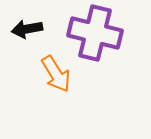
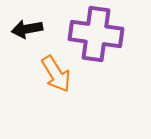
purple cross: moved 1 px right, 1 px down; rotated 6 degrees counterclockwise
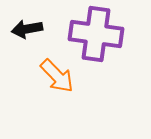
orange arrow: moved 1 px right, 2 px down; rotated 12 degrees counterclockwise
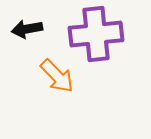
purple cross: rotated 14 degrees counterclockwise
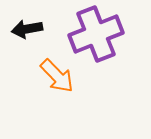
purple cross: rotated 16 degrees counterclockwise
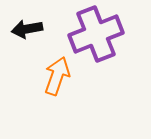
orange arrow: rotated 117 degrees counterclockwise
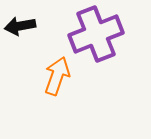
black arrow: moved 7 px left, 3 px up
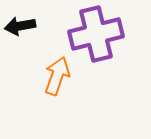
purple cross: rotated 8 degrees clockwise
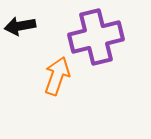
purple cross: moved 3 px down
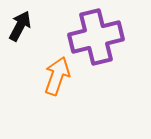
black arrow: rotated 128 degrees clockwise
